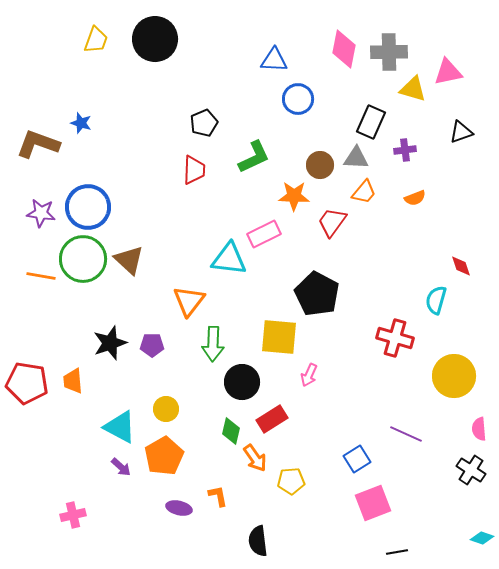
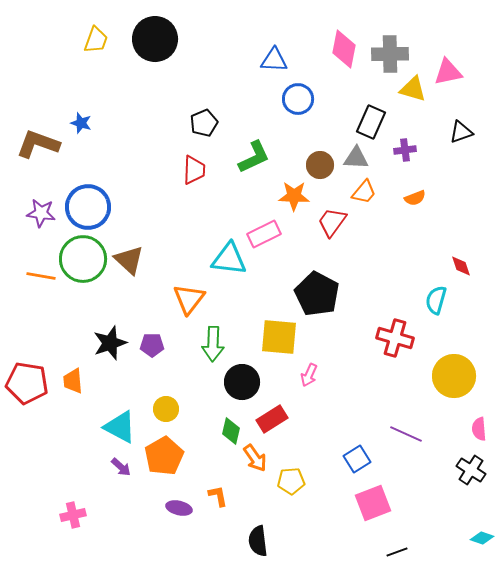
gray cross at (389, 52): moved 1 px right, 2 px down
orange triangle at (189, 301): moved 2 px up
black line at (397, 552): rotated 10 degrees counterclockwise
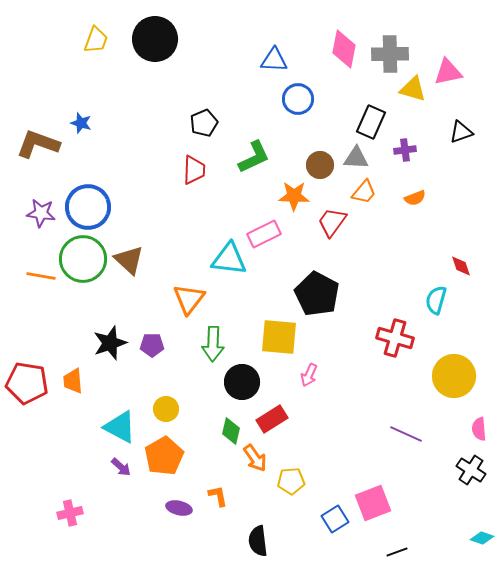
blue square at (357, 459): moved 22 px left, 60 px down
pink cross at (73, 515): moved 3 px left, 2 px up
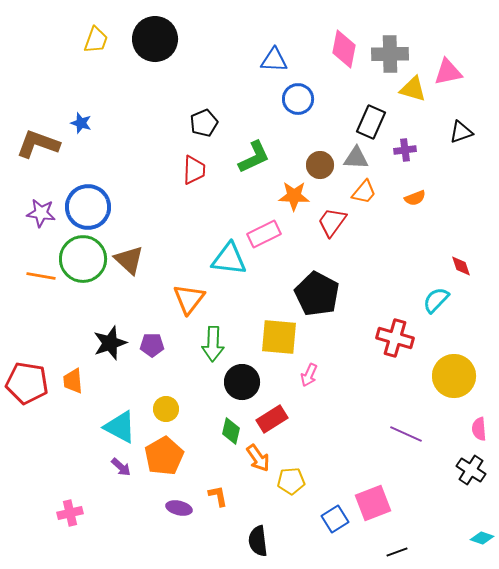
cyan semicircle at (436, 300): rotated 28 degrees clockwise
orange arrow at (255, 458): moved 3 px right
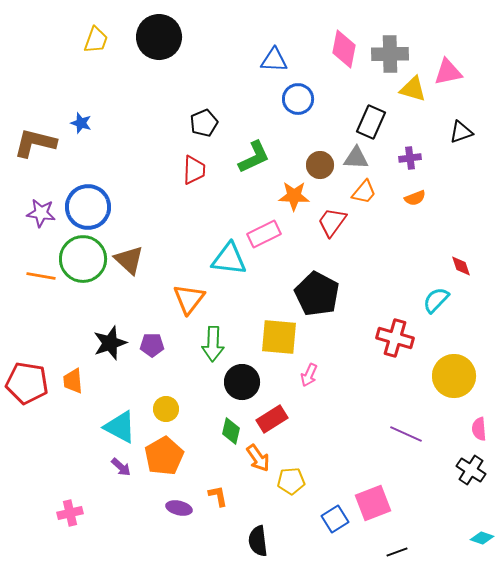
black circle at (155, 39): moved 4 px right, 2 px up
brown L-shape at (38, 144): moved 3 px left, 1 px up; rotated 6 degrees counterclockwise
purple cross at (405, 150): moved 5 px right, 8 px down
